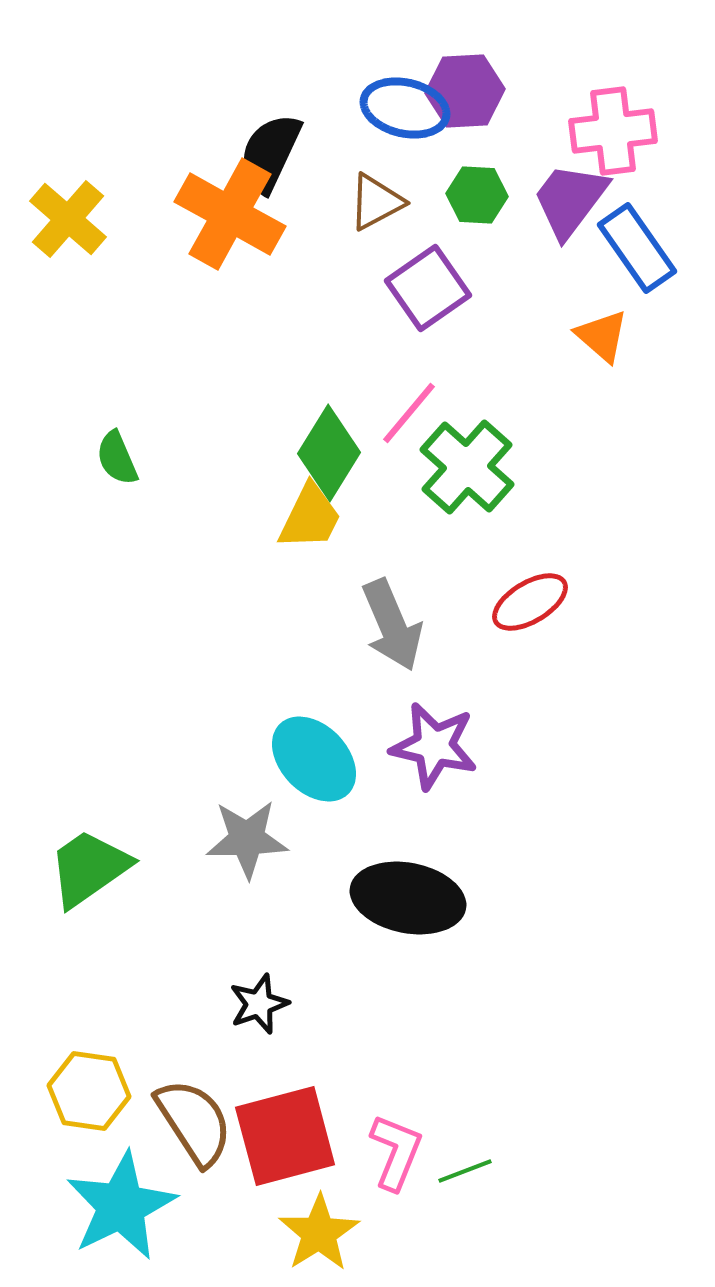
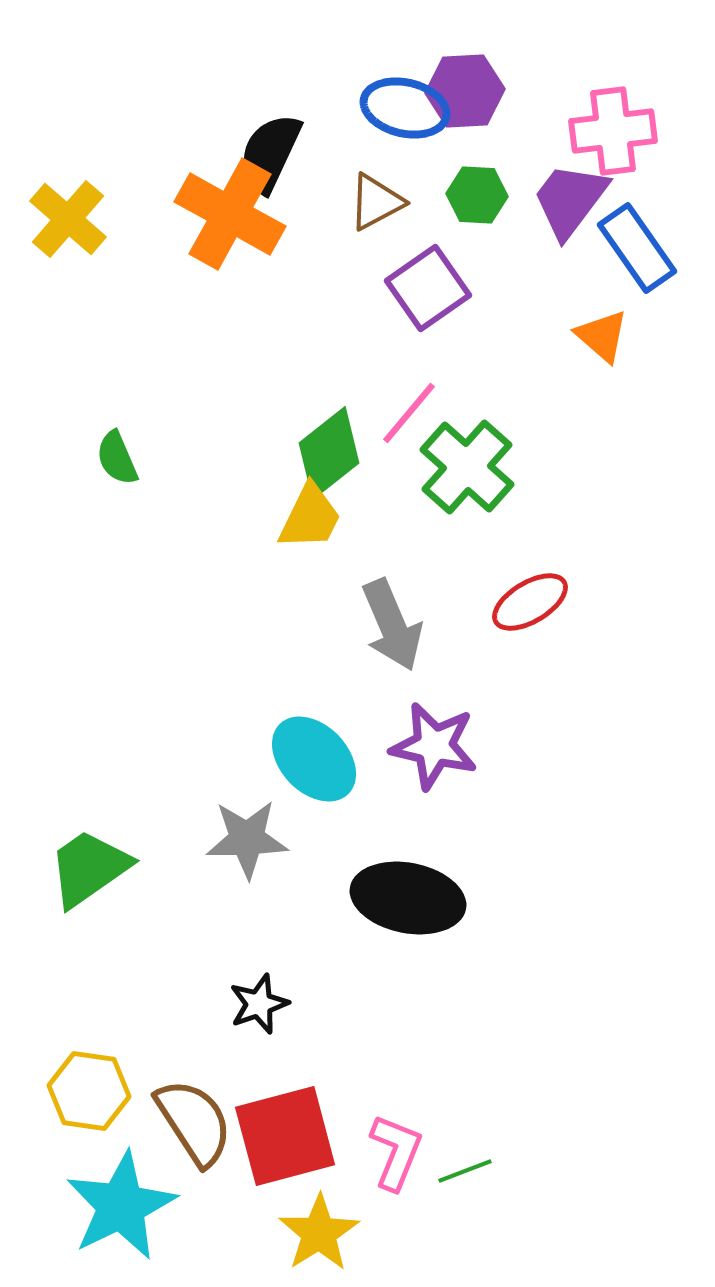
green diamond: rotated 20 degrees clockwise
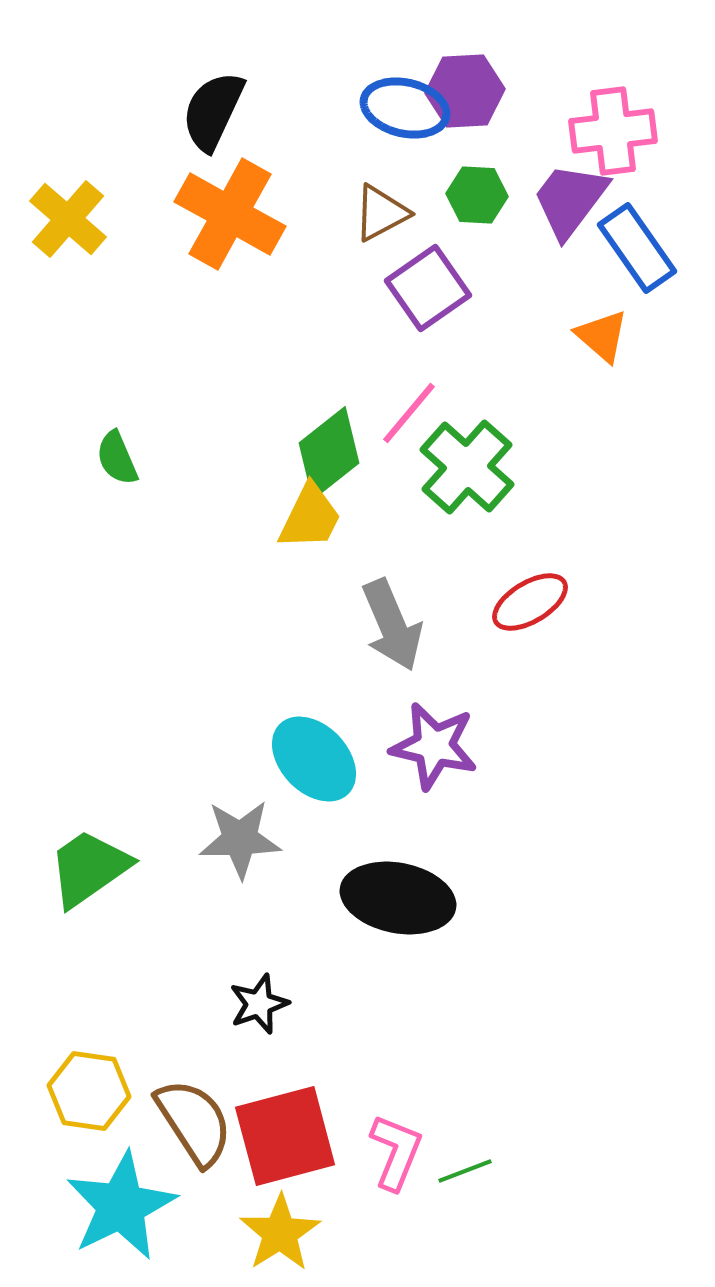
black semicircle: moved 57 px left, 42 px up
brown triangle: moved 5 px right, 11 px down
gray star: moved 7 px left
black ellipse: moved 10 px left
yellow star: moved 39 px left
